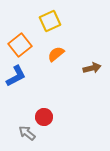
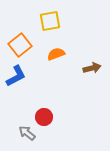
yellow square: rotated 15 degrees clockwise
orange semicircle: rotated 18 degrees clockwise
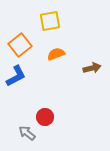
red circle: moved 1 px right
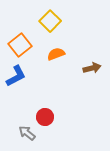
yellow square: rotated 35 degrees counterclockwise
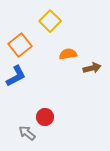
orange semicircle: moved 12 px right; rotated 12 degrees clockwise
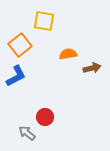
yellow square: moved 6 px left; rotated 35 degrees counterclockwise
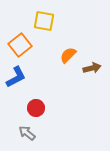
orange semicircle: moved 1 px down; rotated 36 degrees counterclockwise
blue L-shape: moved 1 px down
red circle: moved 9 px left, 9 px up
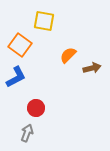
orange square: rotated 15 degrees counterclockwise
gray arrow: rotated 72 degrees clockwise
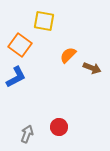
brown arrow: rotated 36 degrees clockwise
red circle: moved 23 px right, 19 px down
gray arrow: moved 1 px down
